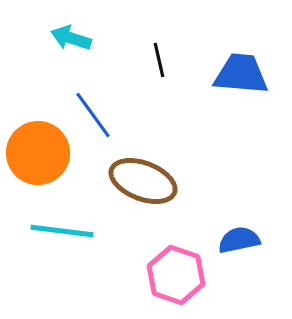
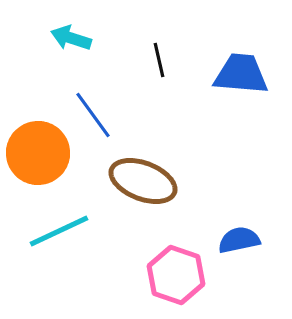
cyan line: moved 3 px left; rotated 32 degrees counterclockwise
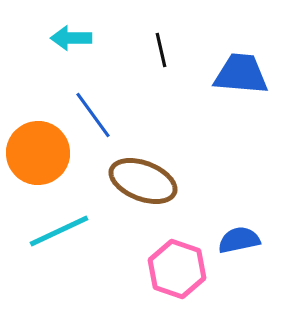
cyan arrow: rotated 18 degrees counterclockwise
black line: moved 2 px right, 10 px up
pink hexagon: moved 1 px right, 6 px up
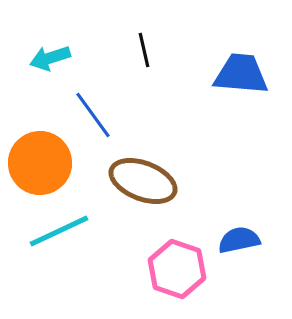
cyan arrow: moved 21 px left, 20 px down; rotated 18 degrees counterclockwise
black line: moved 17 px left
orange circle: moved 2 px right, 10 px down
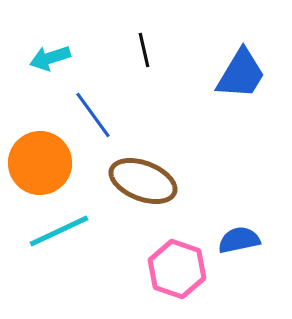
blue trapezoid: rotated 116 degrees clockwise
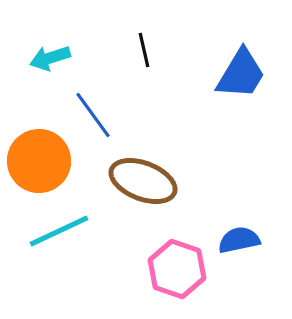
orange circle: moved 1 px left, 2 px up
